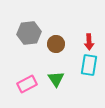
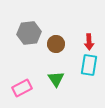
pink rectangle: moved 5 px left, 4 px down
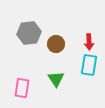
pink rectangle: rotated 54 degrees counterclockwise
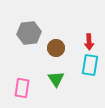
brown circle: moved 4 px down
cyan rectangle: moved 1 px right
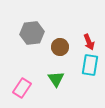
gray hexagon: moved 3 px right
red arrow: rotated 21 degrees counterclockwise
brown circle: moved 4 px right, 1 px up
pink rectangle: rotated 24 degrees clockwise
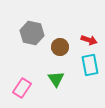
gray hexagon: rotated 20 degrees clockwise
red arrow: moved 2 px up; rotated 49 degrees counterclockwise
cyan rectangle: rotated 20 degrees counterclockwise
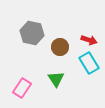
cyan rectangle: moved 1 px left, 2 px up; rotated 20 degrees counterclockwise
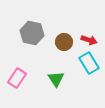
brown circle: moved 4 px right, 5 px up
pink rectangle: moved 5 px left, 10 px up
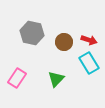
green triangle: rotated 18 degrees clockwise
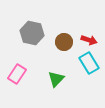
pink rectangle: moved 4 px up
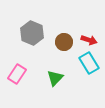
gray hexagon: rotated 10 degrees clockwise
green triangle: moved 1 px left, 1 px up
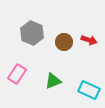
cyan rectangle: moved 27 px down; rotated 35 degrees counterclockwise
green triangle: moved 2 px left, 3 px down; rotated 24 degrees clockwise
